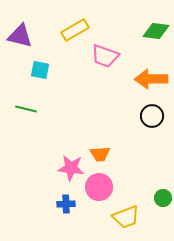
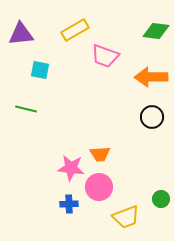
purple triangle: moved 1 px right, 2 px up; rotated 20 degrees counterclockwise
orange arrow: moved 2 px up
black circle: moved 1 px down
green circle: moved 2 px left, 1 px down
blue cross: moved 3 px right
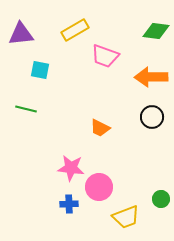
orange trapezoid: moved 26 px up; rotated 30 degrees clockwise
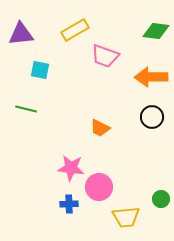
yellow trapezoid: rotated 16 degrees clockwise
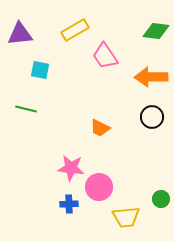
purple triangle: moved 1 px left
pink trapezoid: rotated 36 degrees clockwise
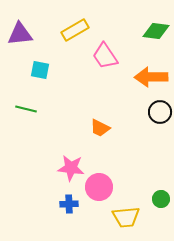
black circle: moved 8 px right, 5 px up
